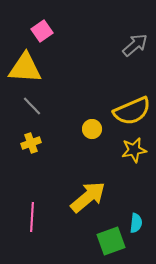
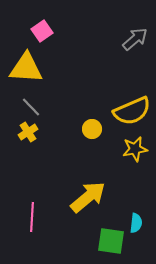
gray arrow: moved 6 px up
yellow triangle: moved 1 px right
gray line: moved 1 px left, 1 px down
yellow cross: moved 3 px left, 11 px up; rotated 12 degrees counterclockwise
yellow star: moved 1 px right, 1 px up
green square: rotated 28 degrees clockwise
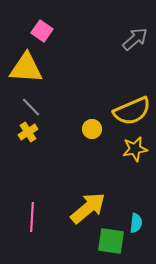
pink square: rotated 20 degrees counterclockwise
yellow arrow: moved 11 px down
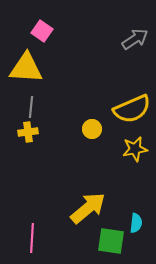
gray arrow: rotated 8 degrees clockwise
gray line: rotated 50 degrees clockwise
yellow semicircle: moved 2 px up
yellow cross: rotated 24 degrees clockwise
pink line: moved 21 px down
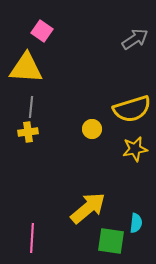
yellow semicircle: rotated 6 degrees clockwise
